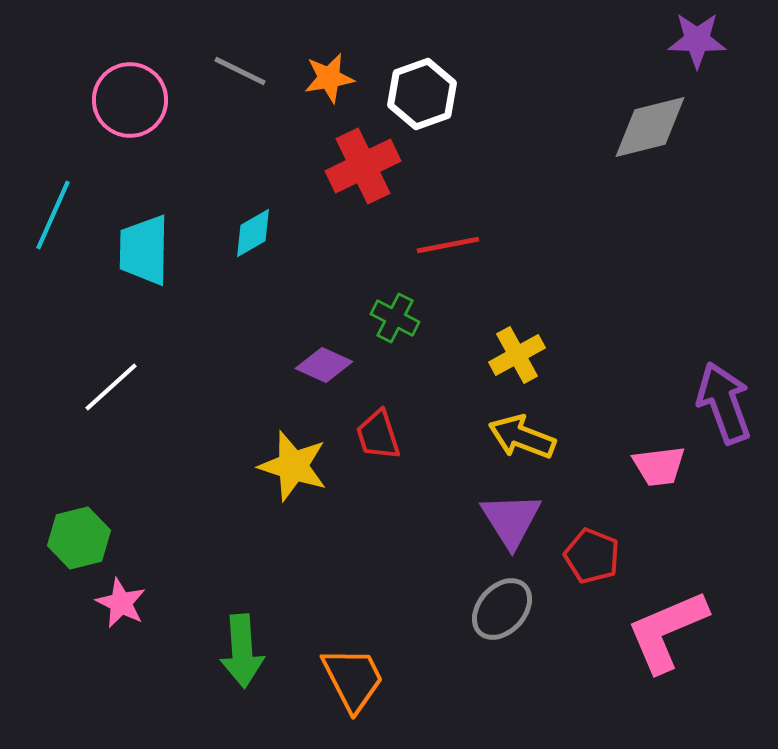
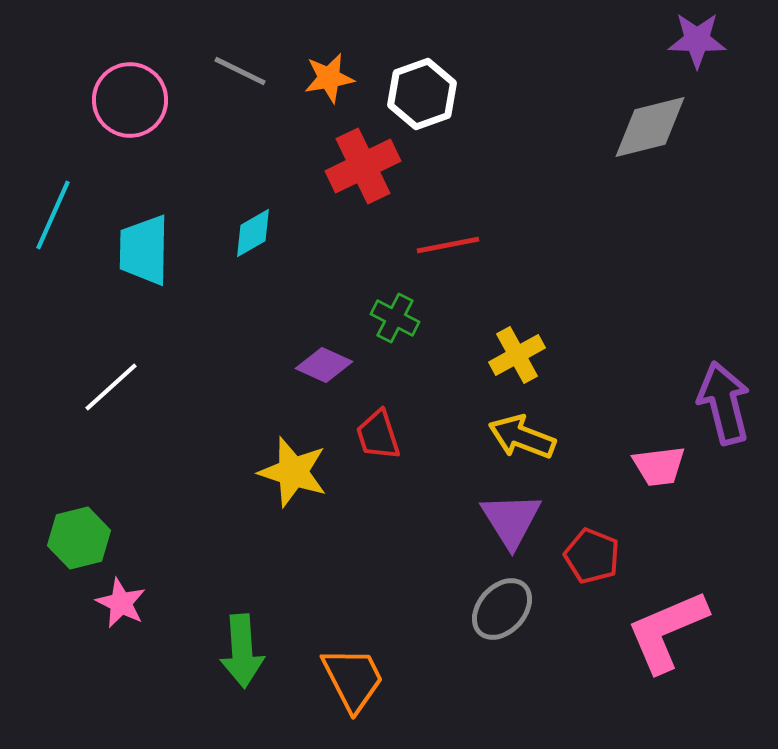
purple arrow: rotated 6 degrees clockwise
yellow star: moved 6 px down
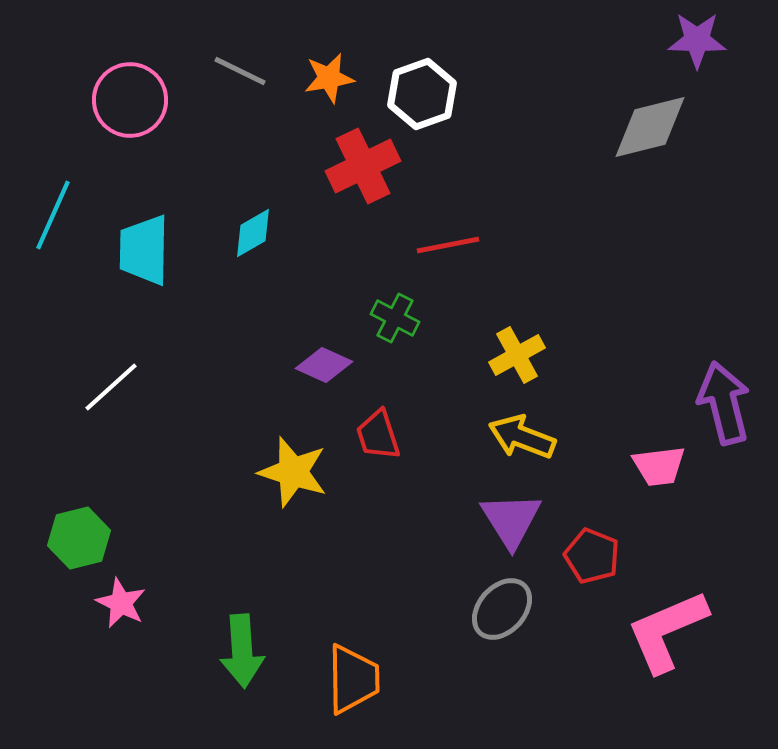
orange trapezoid: rotated 26 degrees clockwise
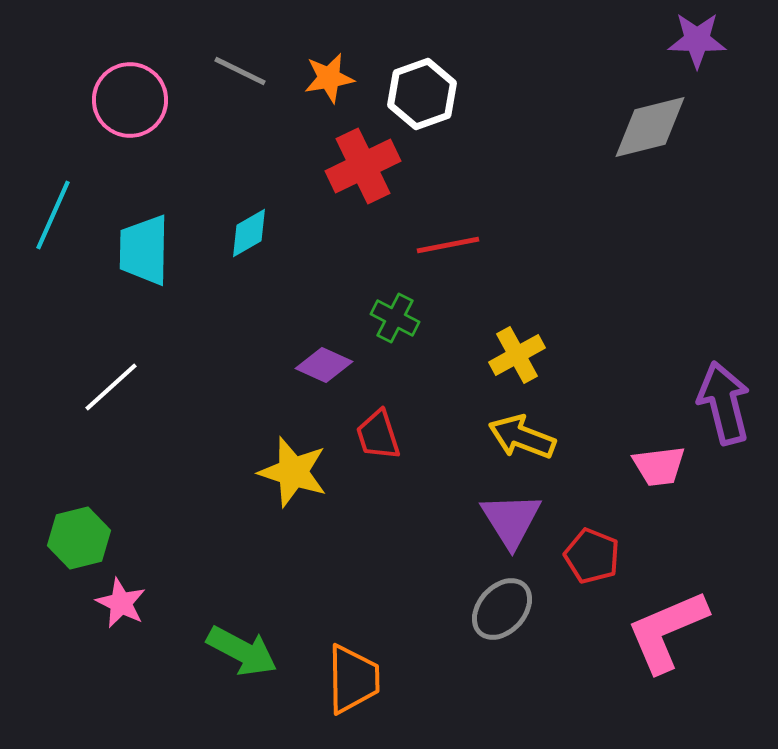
cyan diamond: moved 4 px left
green arrow: rotated 58 degrees counterclockwise
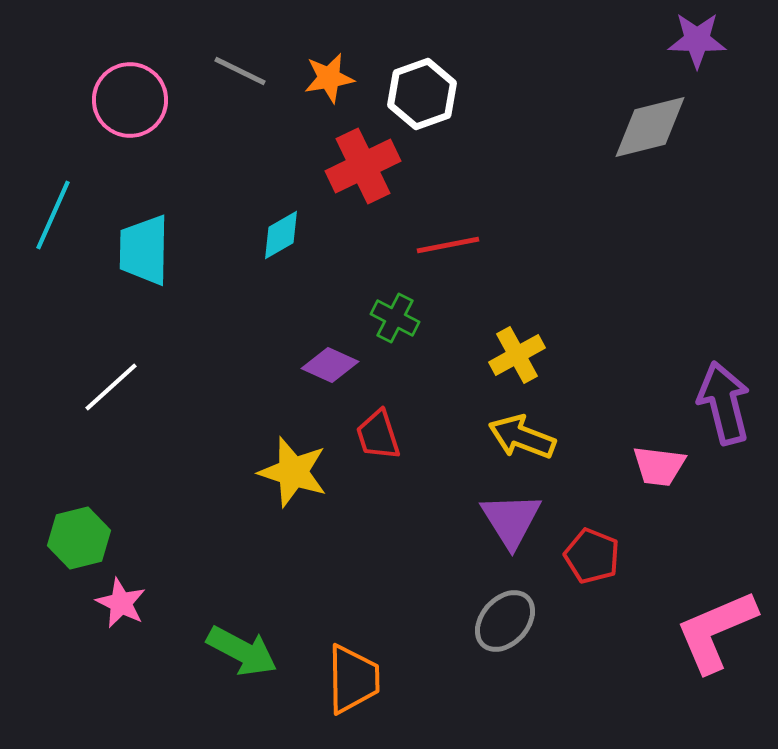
cyan diamond: moved 32 px right, 2 px down
purple diamond: moved 6 px right
pink trapezoid: rotated 14 degrees clockwise
gray ellipse: moved 3 px right, 12 px down
pink L-shape: moved 49 px right
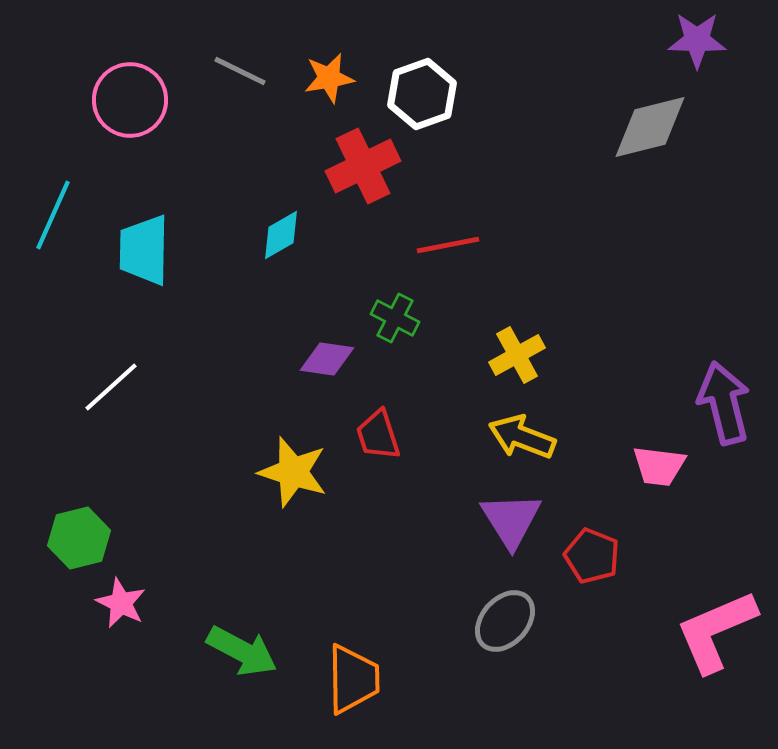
purple diamond: moved 3 px left, 6 px up; rotated 16 degrees counterclockwise
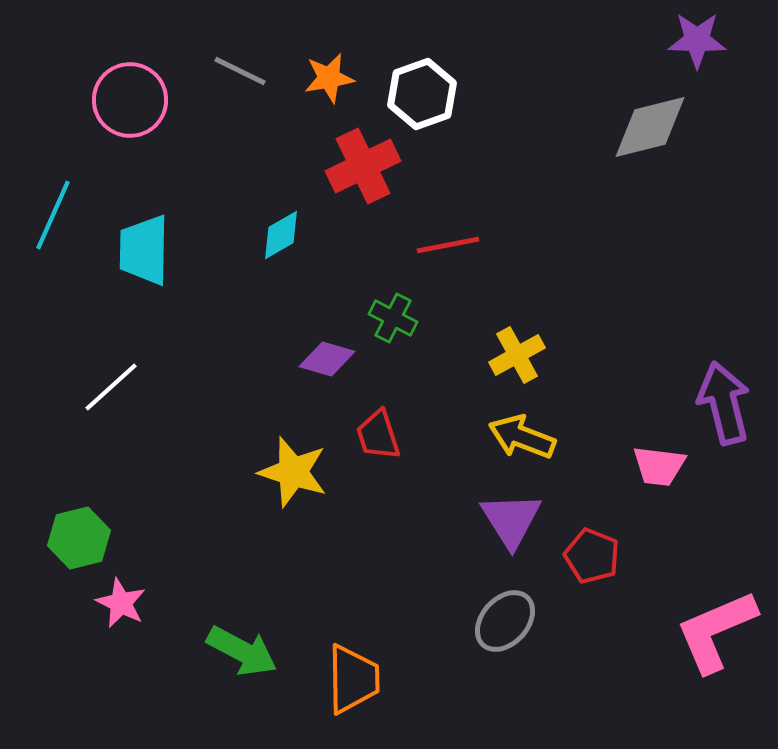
green cross: moved 2 px left
purple diamond: rotated 8 degrees clockwise
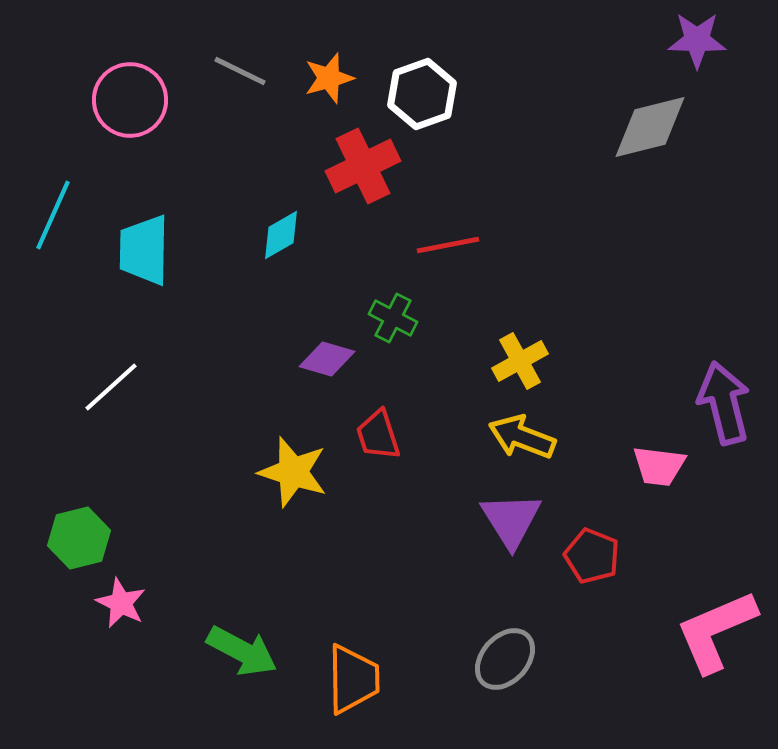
orange star: rotated 6 degrees counterclockwise
yellow cross: moved 3 px right, 6 px down
gray ellipse: moved 38 px down
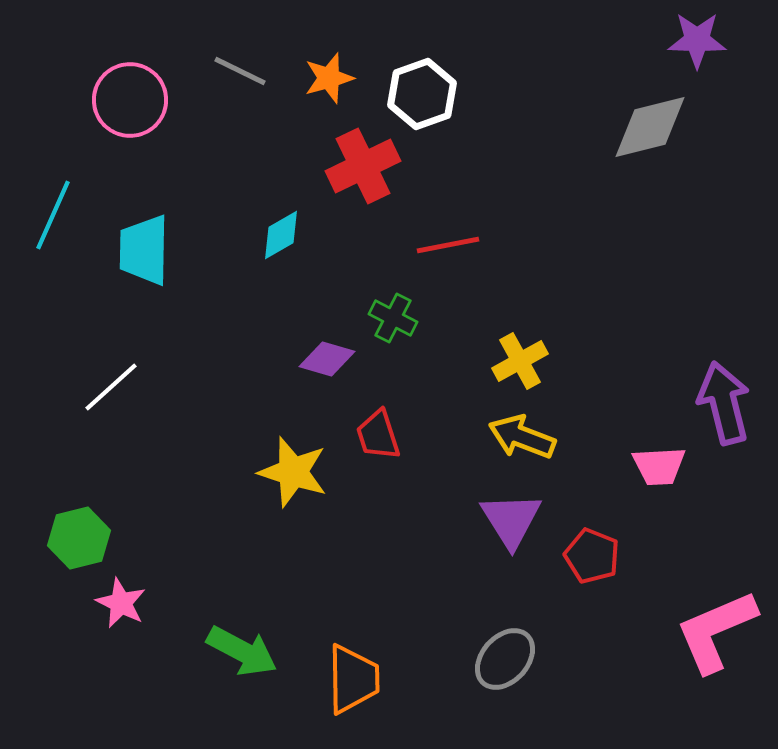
pink trapezoid: rotated 10 degrees counterclockwise
